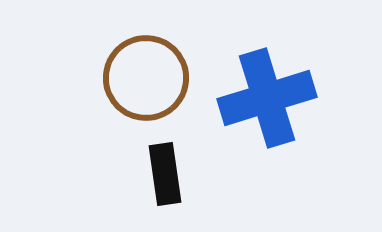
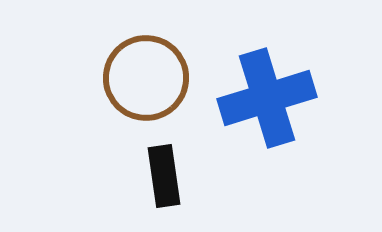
black rectangle: moved 1 px left, 2 px down
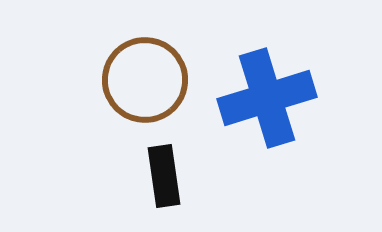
brown circle: moved 1 px left, 2 px down
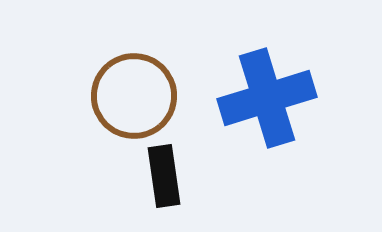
brown circle: moved 11 px left, 16 px down
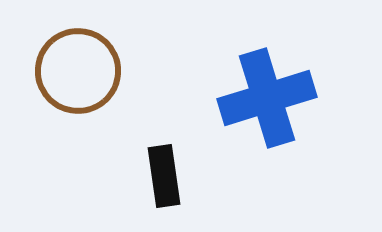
brown circle: moved 56 px left, 25 px up
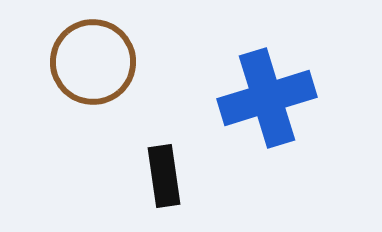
brown circle: moved 15 px right, 9 px up
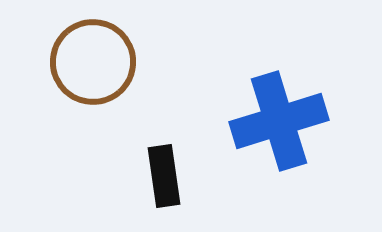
blue cross: moved 12 px right, 23 px down
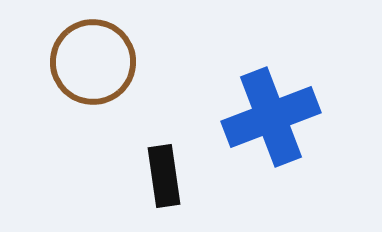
blue cross: moved 8 px left, 4 px up; rotated 4 degrees counterclockwise
